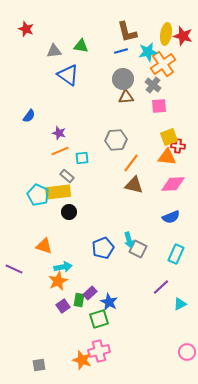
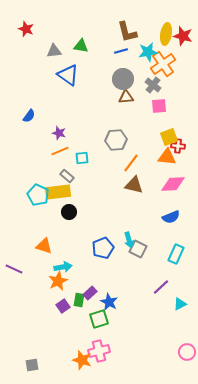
gray square at (39, 365): moved 7 px left
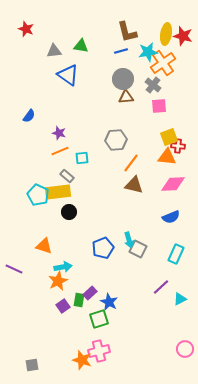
orange cross at (163, 64): moved 1 px up
cyan triangle at (180, 304): moved 5 px up
pink circle at (187, 352): moved 2 px left, 3 px up
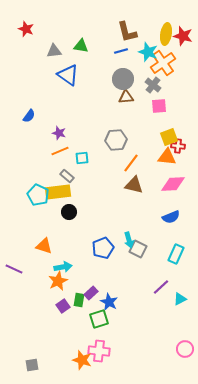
cyan star at (148, 52): rotated 30 degrees clockwise
purple rectangle at (90, 293): moved 1 px right
pink cross at (99, 351): rotated 20 degrees clockwise
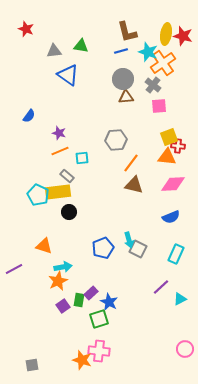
purple line at (14, 269): rotated 54 degrees counterclockwise
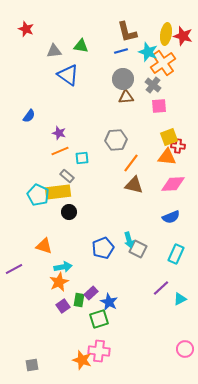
orange star at (58, 281): moved 1 px right, 1 px down
purple line at (161, 287): moved 1 px down
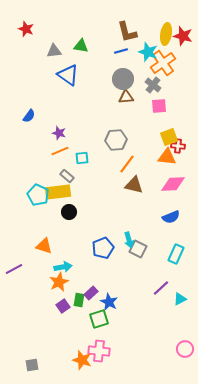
orange line at (131, 163): moved 4 px left, 1 px down
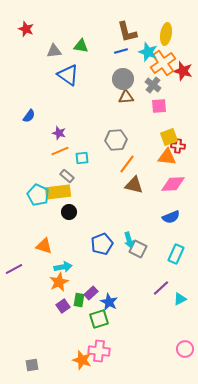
red star at (183, 36): moved 35 px down
blue pentagon at (103, 248): moved 1 px left, 4 px up
